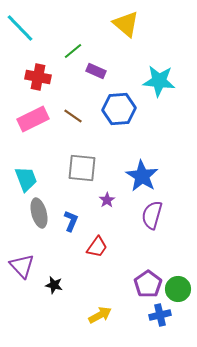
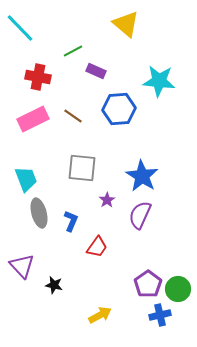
green line: rotated 12 degrees clockwise
purple semicircle: moved 12 px left; rotated 8 degrees clockwise
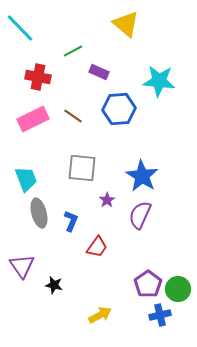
purple rectangle: moved 3 px right, 1 px down
purple triangle: rotated 8 degrees clockwise
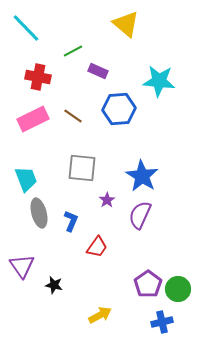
cyan line: moved 6 px right
purple rectangle: moved 1 px left, 1 px up
blue cross: moved 2 px right, 7 px down
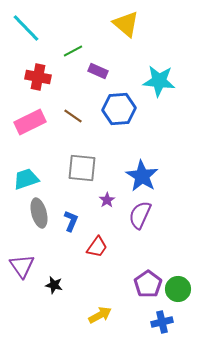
pink rectangle: moved 3 px left, 3 px down
cyan trapezoid: rotated 88 degrees counterclockwise
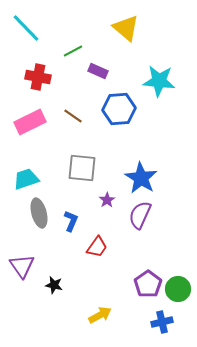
yellow triangle: moved 4 px down
blue star: moved 1 px left, 2 px down
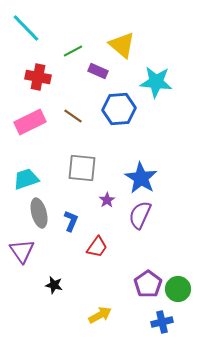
yellow triangle: moved 4 px left, 17 px down
cyan star: moved 3 px left, 1 px down
purple triangle: moved 15 px up
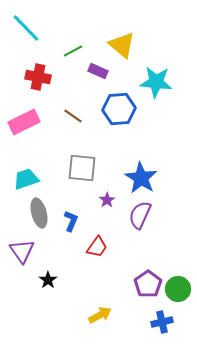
pink rectangle: moved 6 px left
black star: moved 6 px left, 5 px up; rotated 24 degrees clockwise
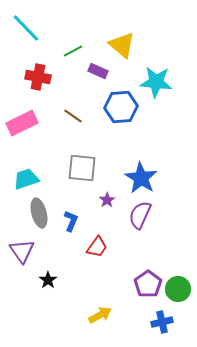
blue hexagon: moved 2 px right, 2 px up
pink rectangle: moved 2 px left, 1 px down
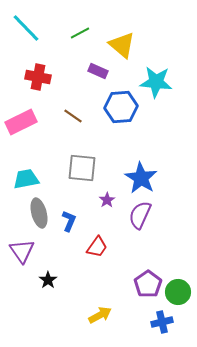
green line: moved 7 px right, 18 px up
pink rectangle: moved 1 px left, 1 px up
cyan trapezoid: rotated 8 degrees clockwise
blue L-shape: moved 2 px left
green circle: moved 3 px down
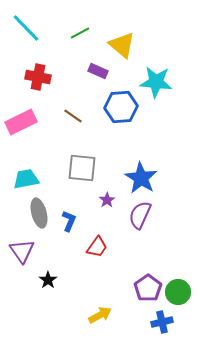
purple pentagon: moved 4 px down
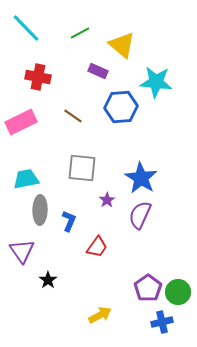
gray ellipse: moved 1 px right, 3 px up; rotated 16 degrees clockwise
